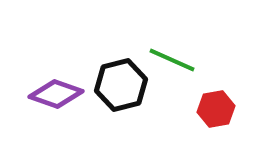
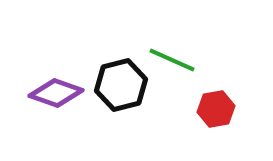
purple diamond: moved 1 px up
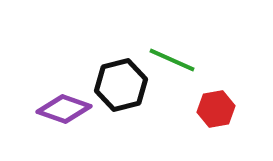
purple diamond: moved 8 px right, 16 px down
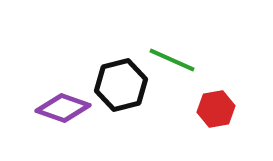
purple diamond: moved 1 px left, 1 px up
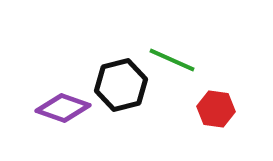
red hexagon: rotated 18 degrees clockwise
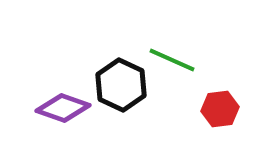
black hexagon: rotated 21 degrees counterclockwise
red hexagon: moved 4 px right; rotated 15 degrees counterclockwise
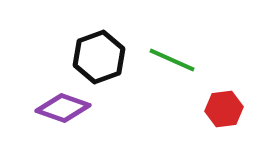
black hexagon: moved 22 px left, 28 px up; rotated 15 degrees clockwise
red hexagon: moved 4 px right
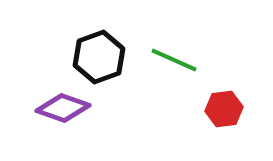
green line: moved 2 px right
